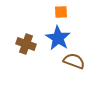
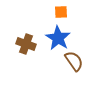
brown semicircle: rotated 35 degrees clockwise
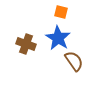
orange square: rotated 16 degrees clockwise
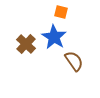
blue star: moved 4 px left, 1 px up
brown cross: rotated 24 degrees clockwise
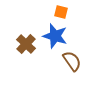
blue star: moved 1 px right, 1 px up; rotated 15 degrees counterclockwise
brown semicircle: moved 2 px left
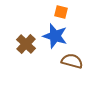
brown semicircle: rotated 40 degrees counterclockwise
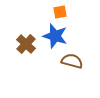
orange square: moved 1 px left; rotated 24 degrees counterclockwise
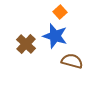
orange square: rotated 32 degrees counterclockwise
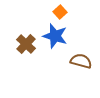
brown semicircle: moved 9 px right
